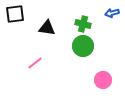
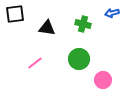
green circle: moved 4 px left, 13 px down
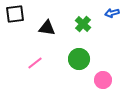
green cross: rotated 28 degrees clockwise
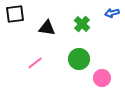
green cross: moved 1 px left
pink circle: moved 1 px left, 2 px up
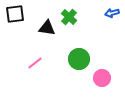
green cross: moved 13 px left, 7 px up
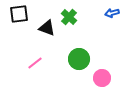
black square: moved 4 px right
black triangle: rotated 12 degrees clockwise
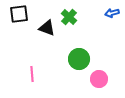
pink line: moved 3 px left, 11 px down; rotated 56 degrees counterclockwise
pink circle: moved 3 px left, 1 px down
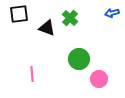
green cross: moved 1 px right, 1 px down
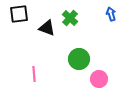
blue arrow: moved 1 px left, 1 px down; rotated 88 degrees clockwise
pink line: moved 2 px right
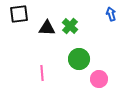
green cross: moved 8 px down
black triangle: rotated 18 degrees counterclockwise
pink line: moved 8 px right, 1 px up
